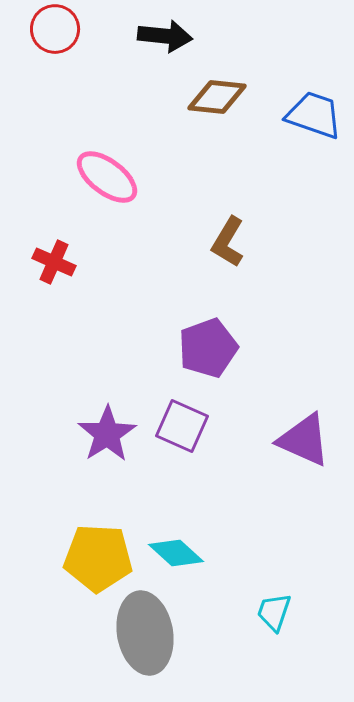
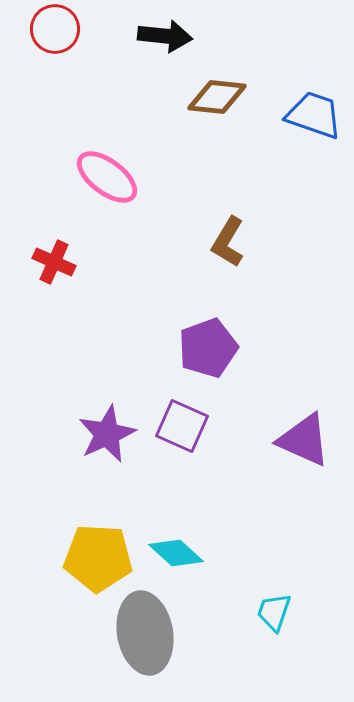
purple star: rotated 8 degrees clockwise
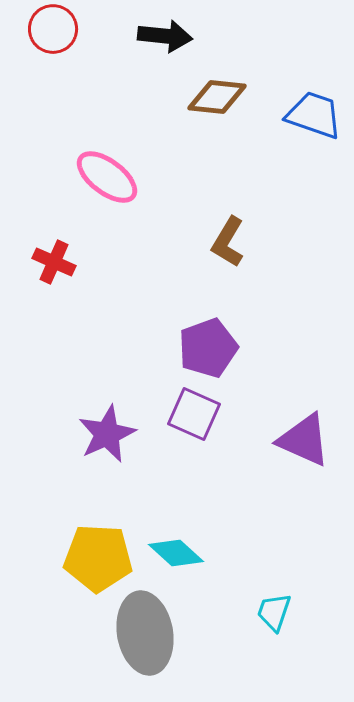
red circle: moved 2 px left
purple square: moved 12 px right, 12 px up
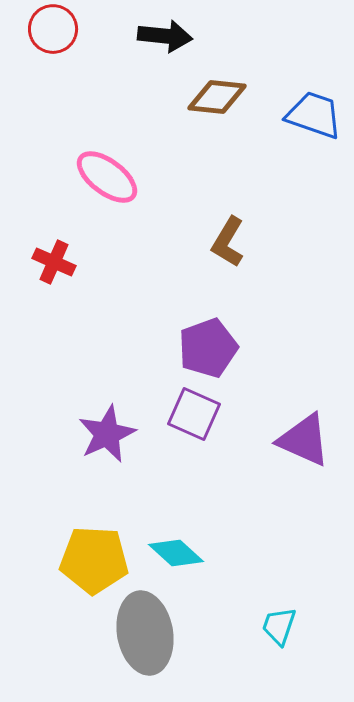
yellow pentagon: moved 4 px left, 2 px down
cyan trapezoid: moved 5 px right, 14 px down
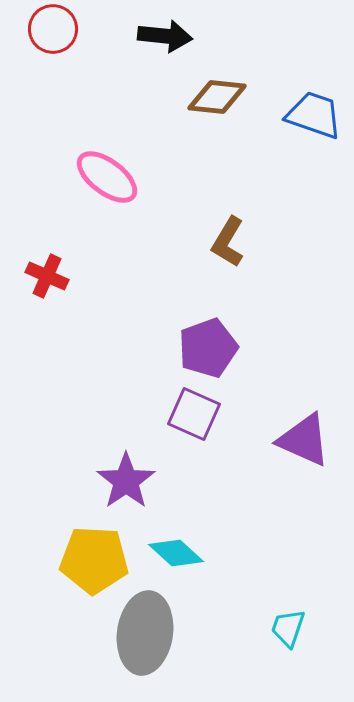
red cross: moved 7 px left, 14 px down
purple star: moved 19 px right, 47 px down; rotated 10 degrees counterclockwise
cyan trapezoid: moved 9 px right, 2 px down
gray ellipse: rotated 18 degrees clockwise
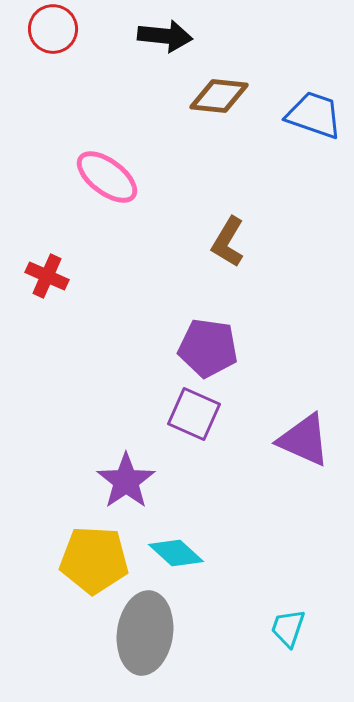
brown diamond: moved 2 px right, 1 px up
purple pentagon: rotated 28 degrees clockwise
